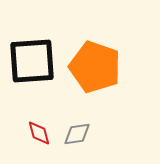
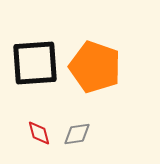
black square: moved 3 px right, 2 px down
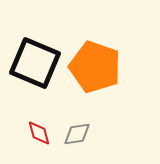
black square: rotated 27 degrees clockwise
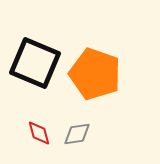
orange pentagon: moved 7 px down
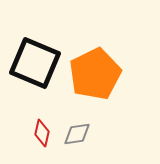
orange pentagon: rotated 27 degrees clockwise
red diamond: moved 3 px right; rotated 28 degrees clockwise
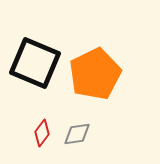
red diamond: rotated 24 degrees clockwise
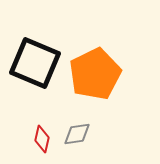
red diamond: moved 6 px down; rotated 24 degrees counterclockwise
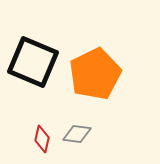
black square: moved 2 px left, 1 px up
gray diamond: rotated 16 degrees clockwise
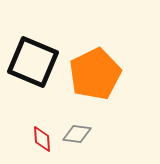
red diamond: rotated 16 degrees counterclockwise
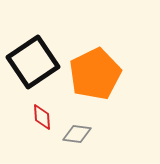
black square: rotated 33 degrees clockwise
red diamond: moved 22 px up
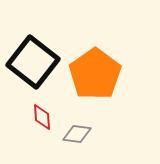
black square: rotated 18 degrees counterclockwise
orange pentagon: rotated 9 degrees counterclockwise
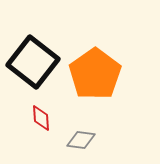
red diamond: moved 1 px left, 1 px down
gray diamond: moved 4 px right, 6 px down
